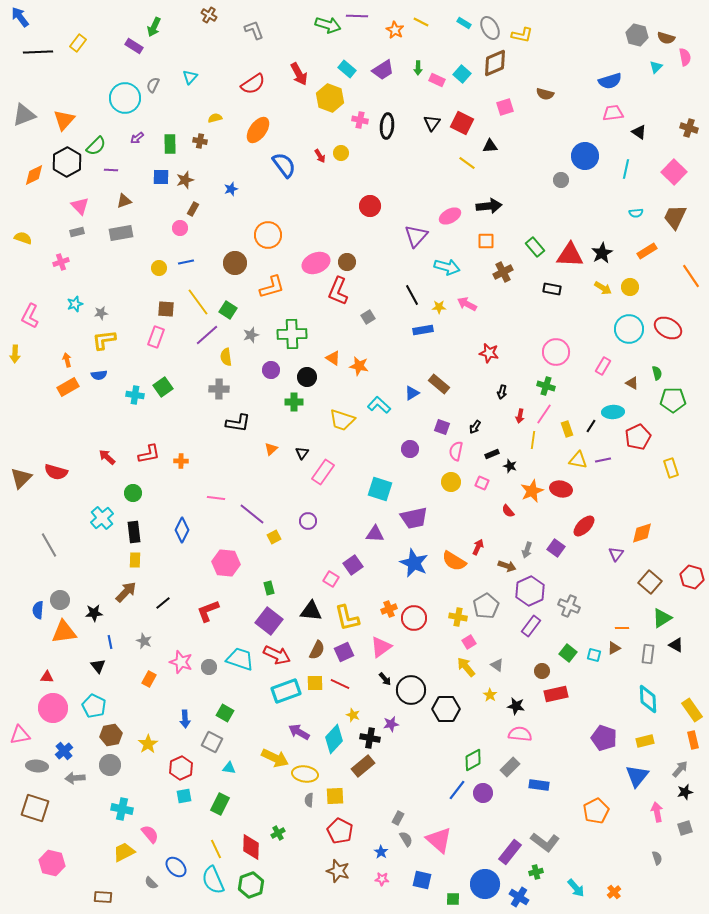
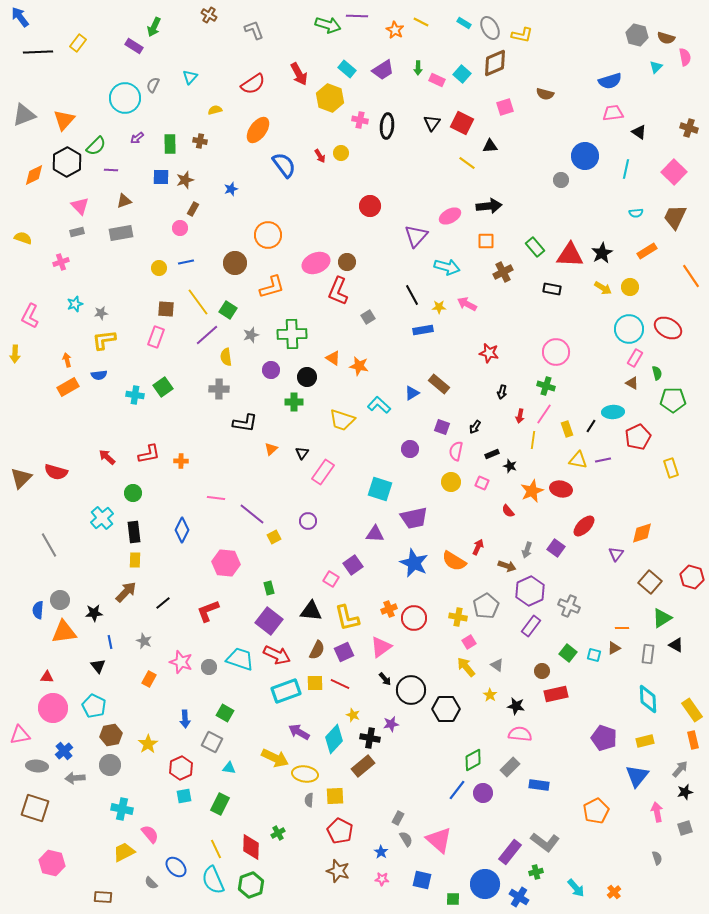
yellow semicircle at (215, 118): moved 8 px up
pink rectangle at (603, 366): moved 32 px right, 8 px up
black L-shape at (238, 423): moved 7 px right
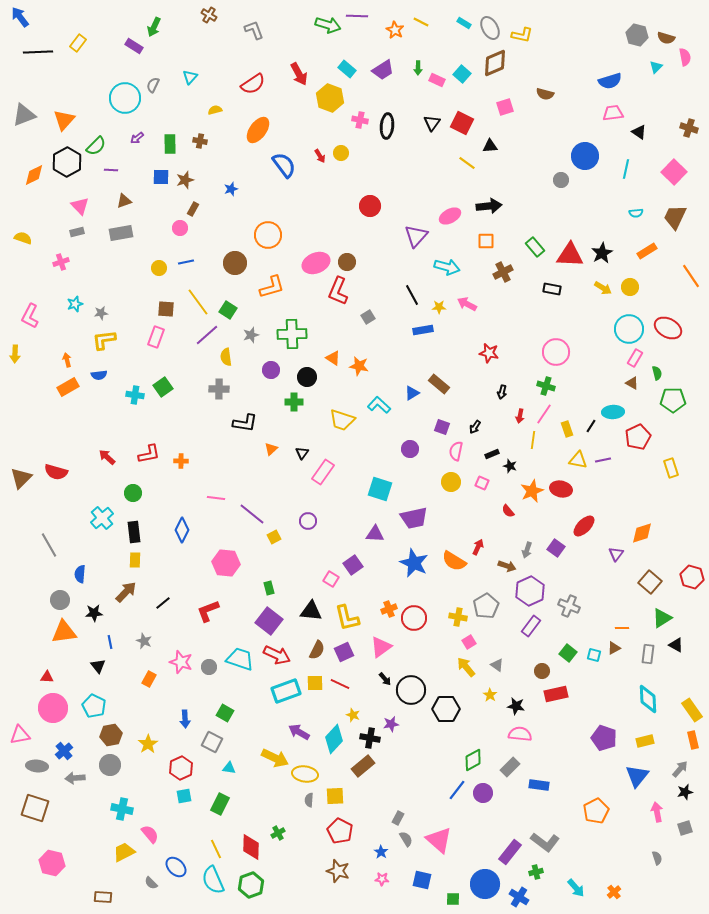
blue semicircle at (38, 610): moved 42 px right, 36 px up
